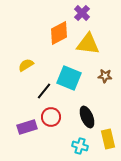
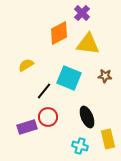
red circle: moved 3 px left
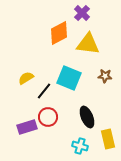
yellow semicircle: moved 13 px down
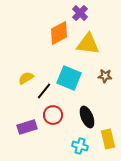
purple cross: moved 2 px left
red circle: moved 5 px right, 2 px up
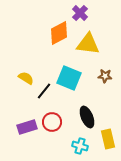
yellow semicircle: rotated 63 degrees clockwise
red circle: moved 1 px left, 7 px down
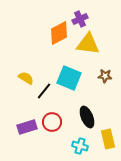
purple cross: moved 6 px down; rotated 21 degrees clockwise
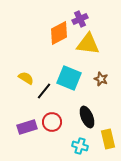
brown star: moved 4 px left, 3 px down; rotated 16 degrees clockwise
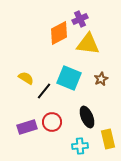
brown star: rotated 24 degrees clockwise
cyan cross: rotated 21 degrees counterclockwise
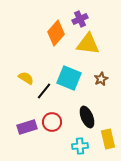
orange diamond: moved 3 px left; rotated 20 degrees counterclockwise
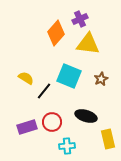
cyan square: moved 2 px up
black ellipse: moved 1 px left, 1 px up; rotated 50 degrees counterclockwise
cyan cross: moved 13 px left
